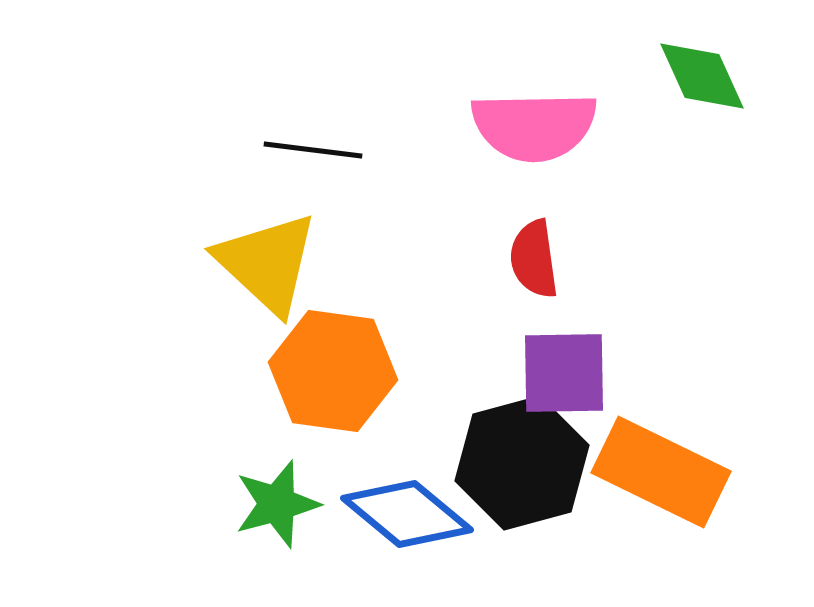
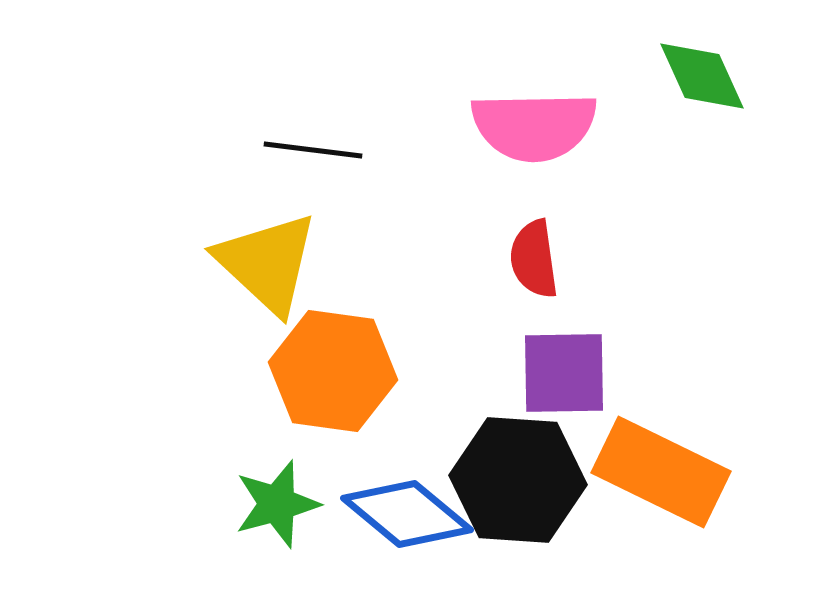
black hexagon: moved 4 px left, 17 px down; rotated 19 degrees clockwise
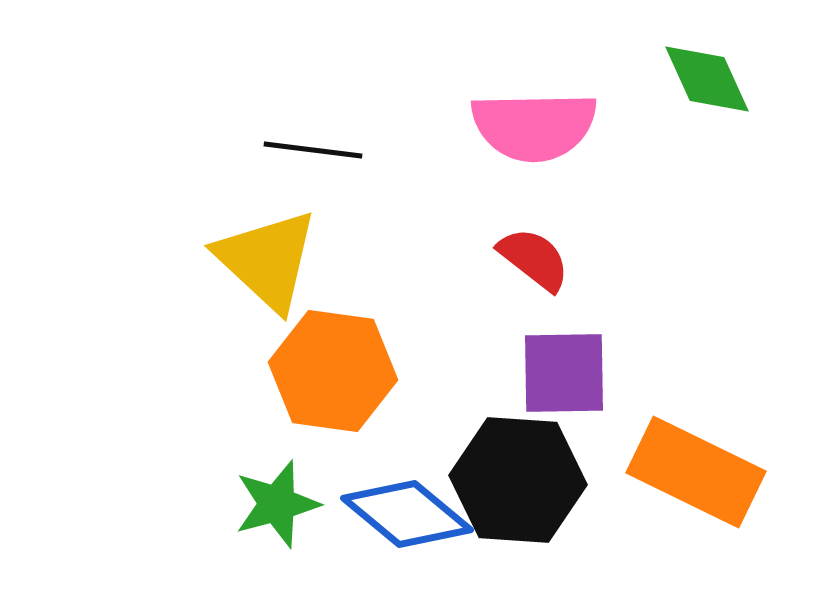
green diamond: moved 5 px right, 3 px down
red semicircle: rotated 136 degrees clockwise
yellow triangle: moved 3 px up
orange rectangle: moved 35 px right
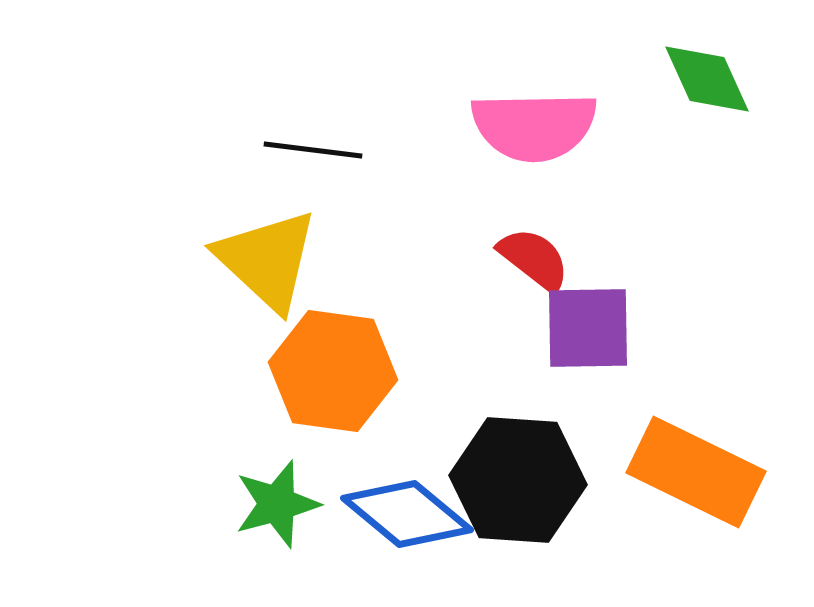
purple square: moved 24 px right, 45 px up
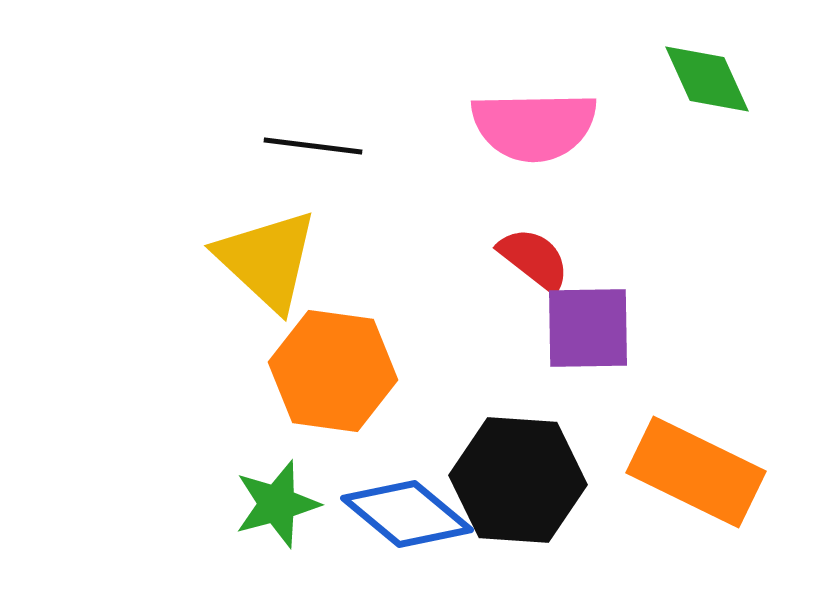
black line: moved 4 px up
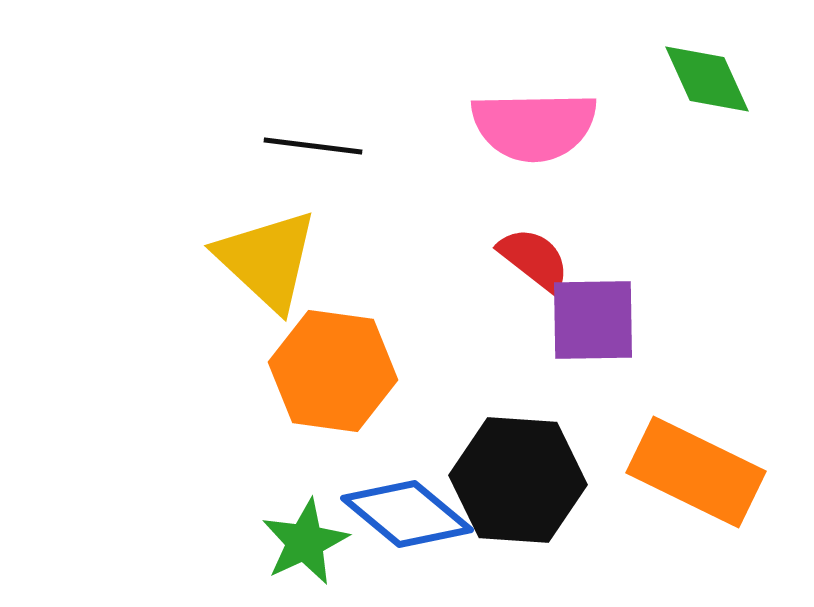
purple square: moved 5 px right, 8 px up
green star: moved 28 px right, 38 px down; rotated 10 degrees counterclockwise
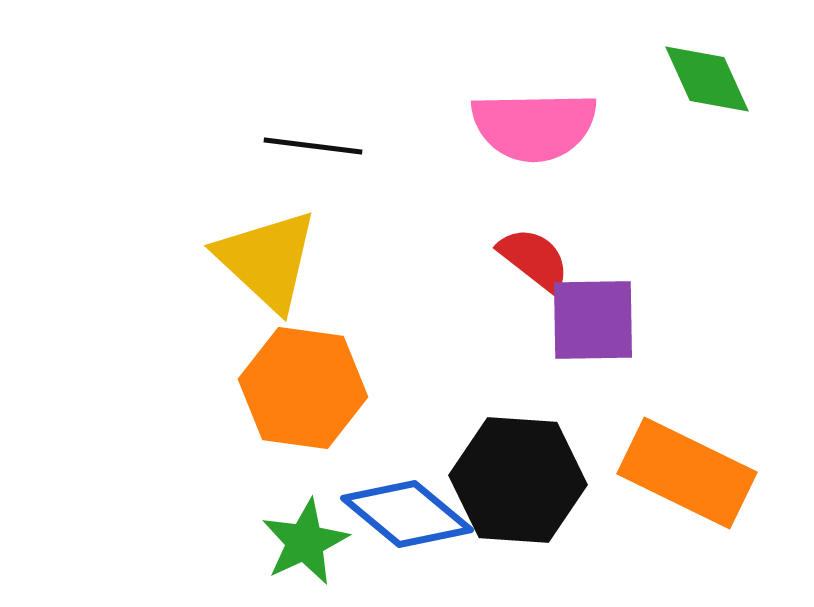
orange hexagon: moved 30 px left, 17 px down
orange rectangle: moved 9 px left, 1 px down
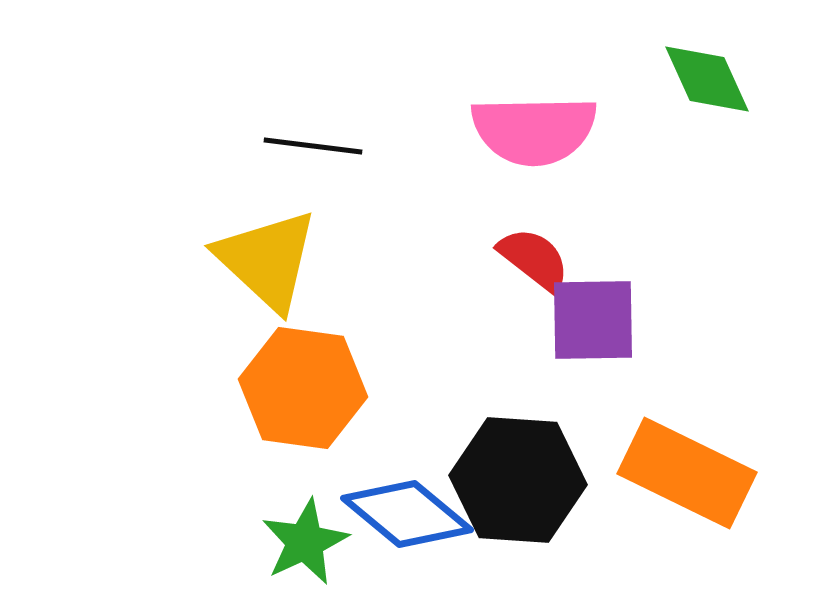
pink semicircle: moved 4 px down
